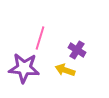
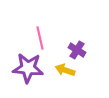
pink line: rotated 30 degrees counterclockwise
purple star: moved 4 px right
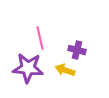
purple cross: rotated 18 degrees counterclockwise
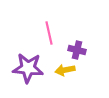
pink line: moved 9 px right, 5 px up
yellow arrow: rotated 30 degrees counterclockwise
